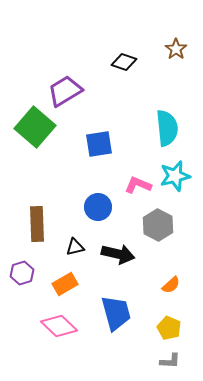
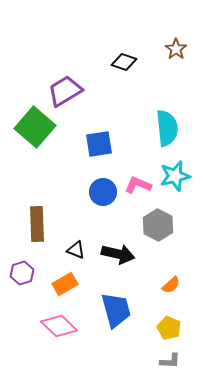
blue circle: moved 5 px right, 15 px up
black triangle: moved 1 px right, 3 px down; rotated 36 degrees clockwise
blue trapezoid: moved 3 px up
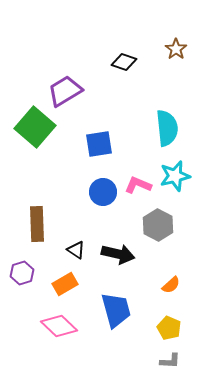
black triangle: rotated 12 degrees clockwise
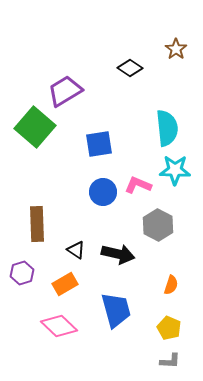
black diamond: moved 6 px right, 6 px down; rotated 15 degrees clockwise
cyan star: moved 6 px up; rotated 16 degrees clockwise
orange semicircle: rotated 30 degrees counterclockwise
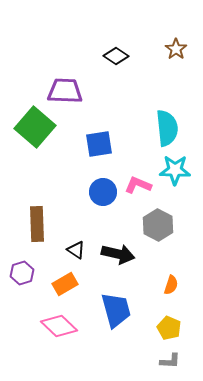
black diamond: moved 14 px left, 12 px up
purple trapezoid: rotated 33 degrees clockwise
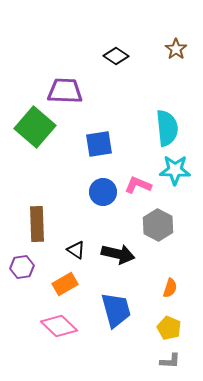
purple hexagon: moved 6 px up; rotated 10 degrees clockwise
orange semicircle: moved 1 px left, 3 px down
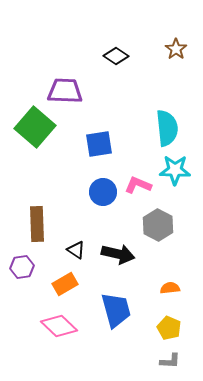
orange semicircle: rotated 114 degrees counterclockwise
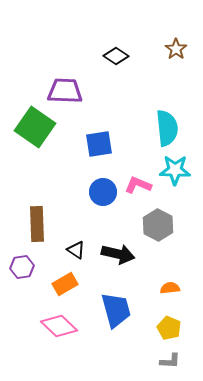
green square: rotated 6 degrees counterclockwise
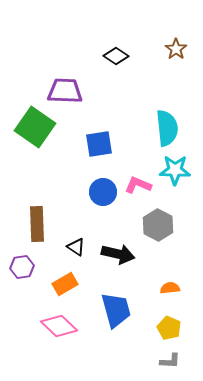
black triangle: moved 3 px up
